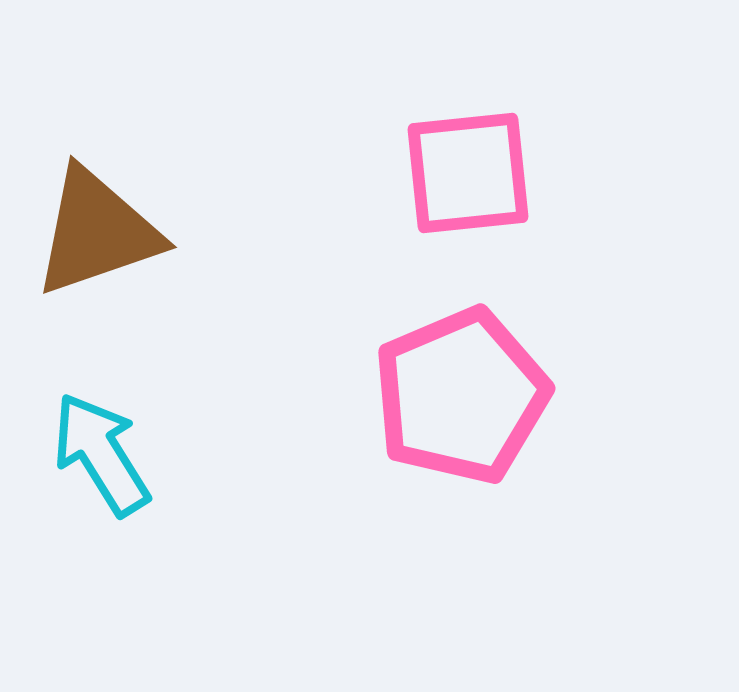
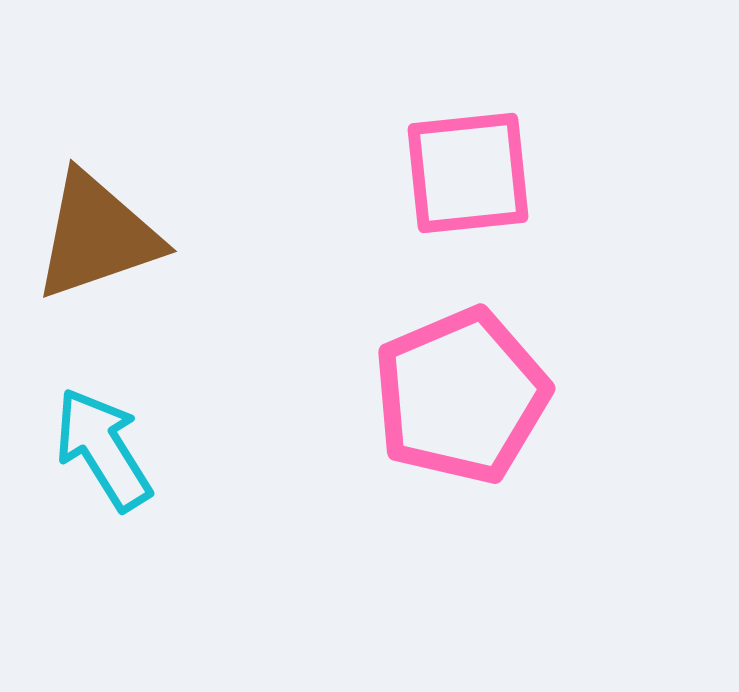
brown triangle: moved 4 px down
cyan arrow: moved 2 px right, 5 px up
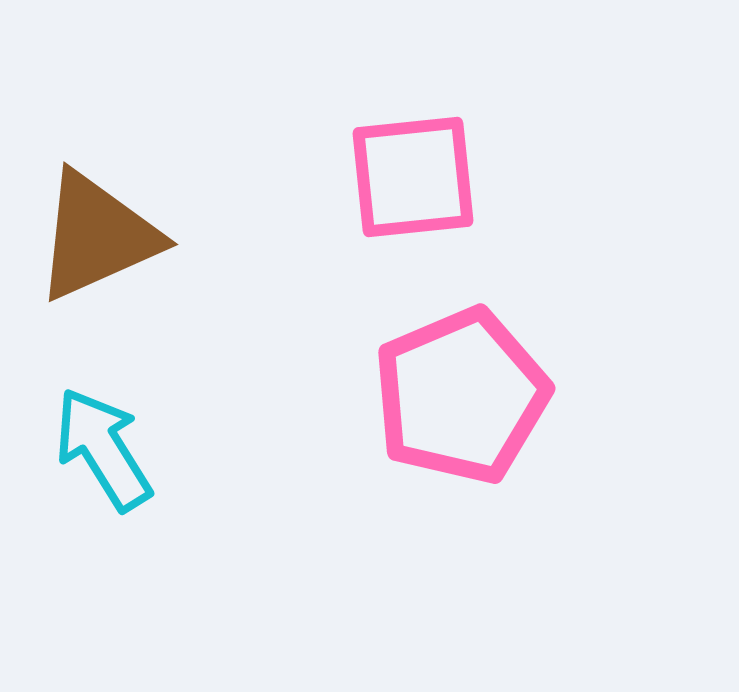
pink square: moved 55 px left, 4 px down
brown triangle: rotated 5 degrees counterclockwise
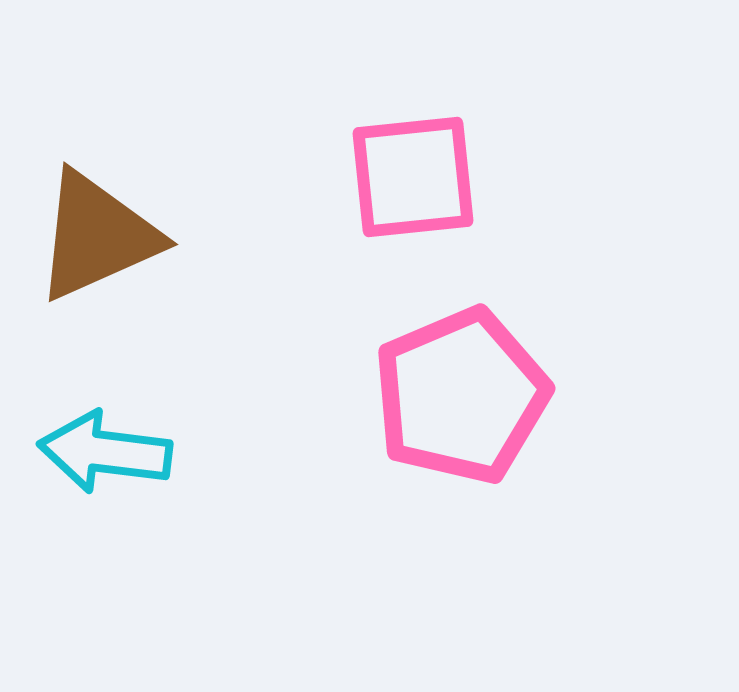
cyan arrow: moved 2 px right, 3 px down; rotated 51 degrees counterclockwise
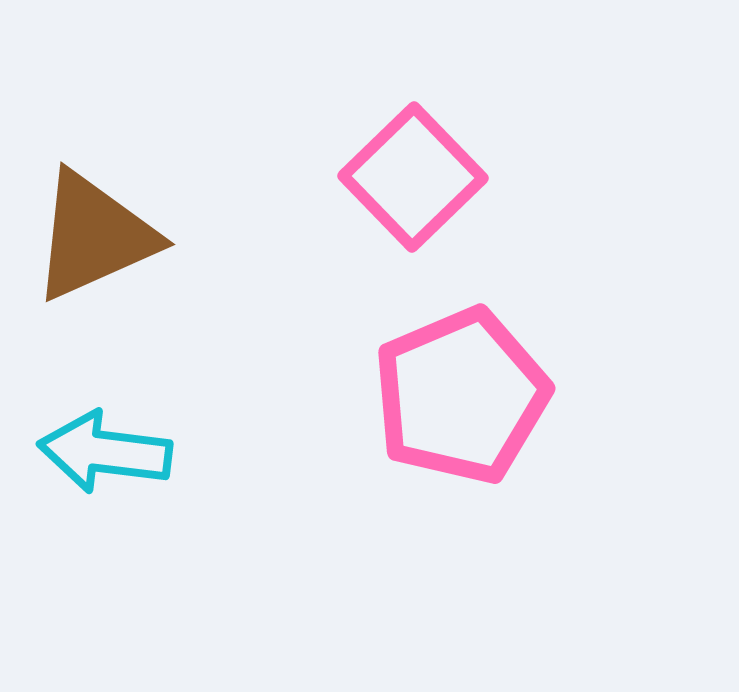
pink square: rotated 38 degrees counterclockwise
brown triangle: moved 3 px left
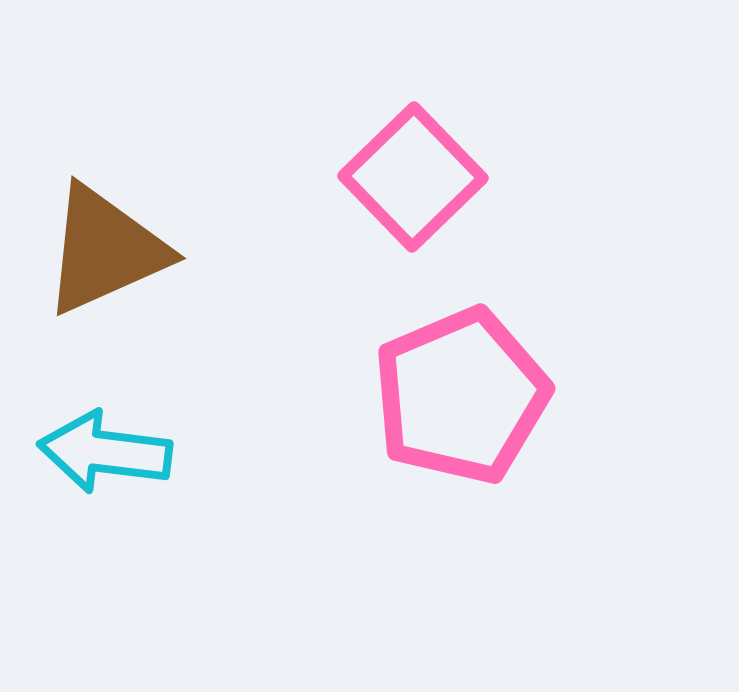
brown triangle: moved 11 px right, 14 px down
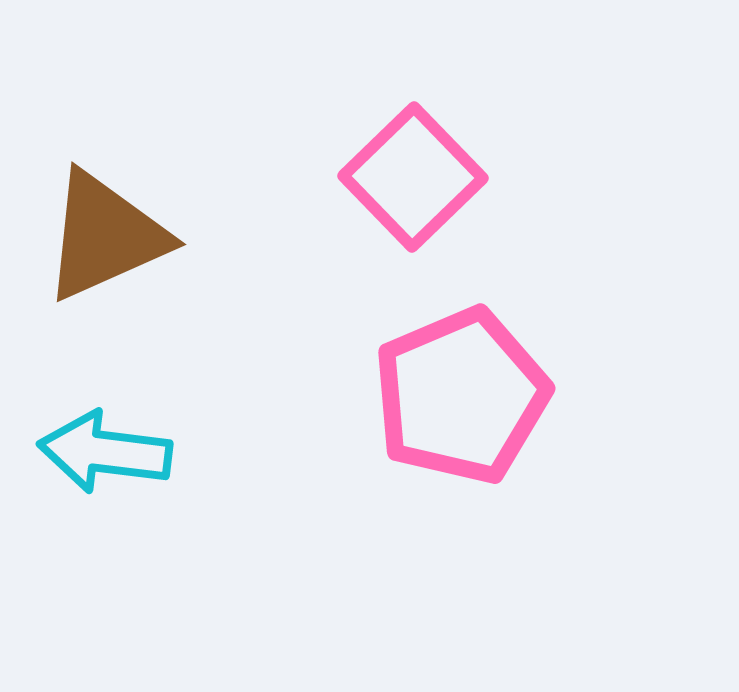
brown triangle: moved 14 px up
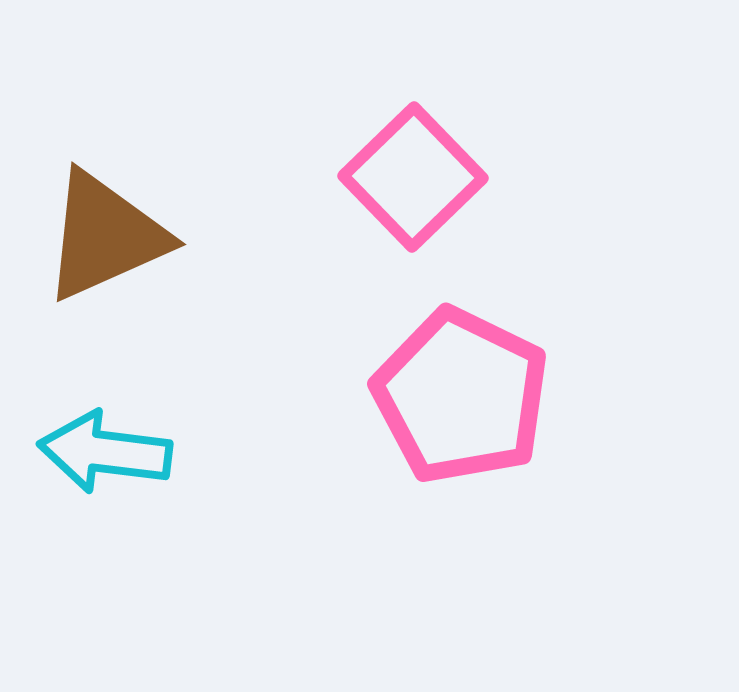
pink pentagon: rotated 23 degrees counterclockwise
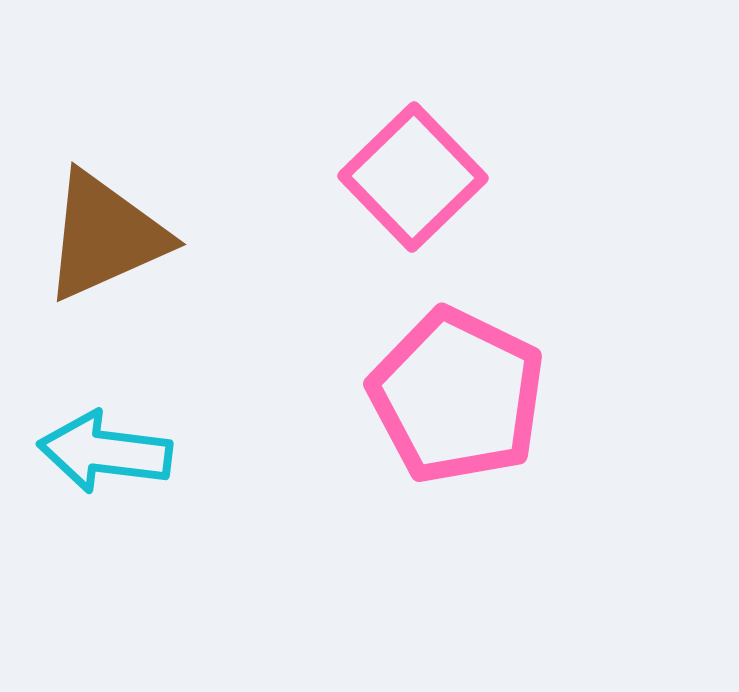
pink pentagon: moved 4 px left
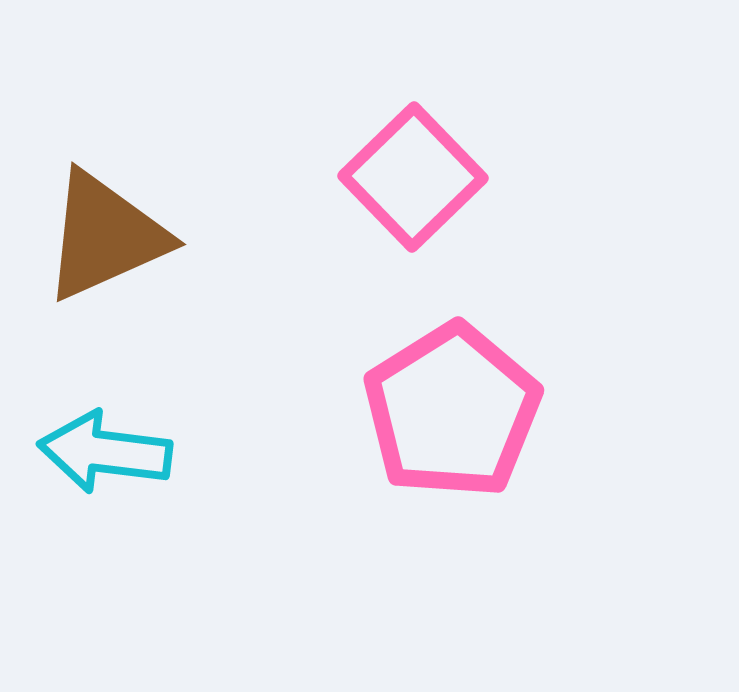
pink pentagon: moved 5 px left, 15 px down; rotated 14 degrees clockwise
